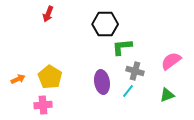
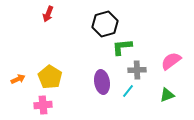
black hexagon: rotated 15 degrees counterclockwise
gray cross: moved 2 px right, 1 px up; rotated 18 degrees counterclockwise
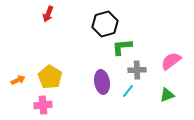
orange arrow: moved 1 px down
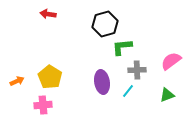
red arrow: rotated 77 degrees clockwise
orange arrow: moved 1 px left, 1 px down
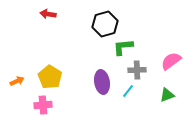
green L-shape: moved 1 px right
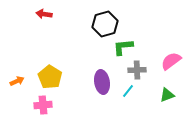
red arrow: moved 4 px left
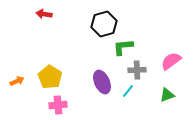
black hexagon: moved 1 px left
purple ellipse: rotated 15 degrees counterclockwise
pink cross: moved 15 px right
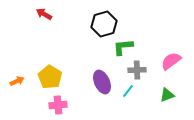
red arrow: rotated 21 degrees clockwise
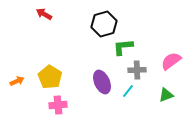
green triangle: moved 1 px left
